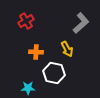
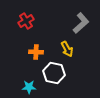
cyan star: moved 1 px right, 1 px up
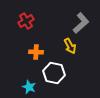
yellow arrow: moved 3 px right, 3 px up
cyan star: rotated 24 degrees clockwise
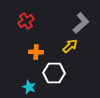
yellow arrow: rotated 105 degrees counterclockwise
white hexagon: rotated 10 degrees counterclockwise
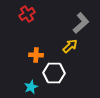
red cross: moved 1 px right, 7 px up
orange cross: moved 3 px down
cyan star: moved 2 px right; rotated 24 degrees clockwise
